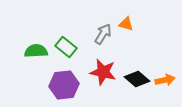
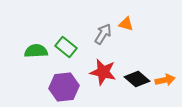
purple hexagon: moved 2 px down
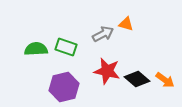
gray arrow: rotated 30 degrees clockwise
green rectangle: rotated 20 degrees counterclockwise
green semicircle: moved 2 px up
red star: moved 4 px right, 1 px up
orange arrow: rotated 48 degrees clockwise
purple hexagon: rotated 8 degrees counterclockwise
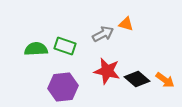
green rectangle: moved 1 px left, 1 px up
purple hexagon: moved 1 px left; rotated 8 degrees clockwise
